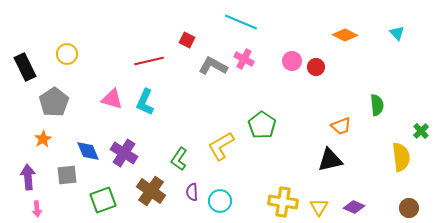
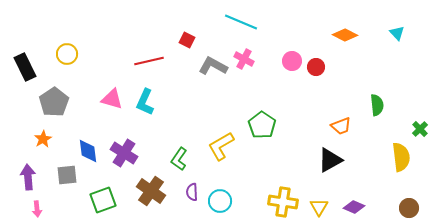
green cross: moved 1 px left, 2 px up
blue diamond: rotated 15 degrees clockwise
black triangle: rotated 16 degrees counterclockwise
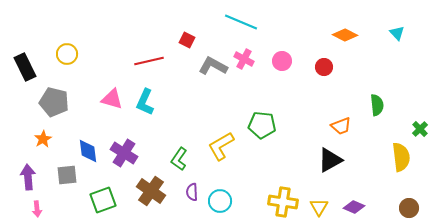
pink circle: moved 10 px left
red circle: moved 8 px right
gray pentagon: rotated 24 degrees counterclockwise
green pentagon: rotated 28 degrees counterclockwise
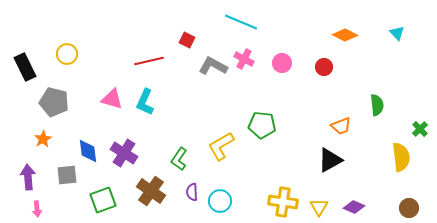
pink circle: moved 2 px down
